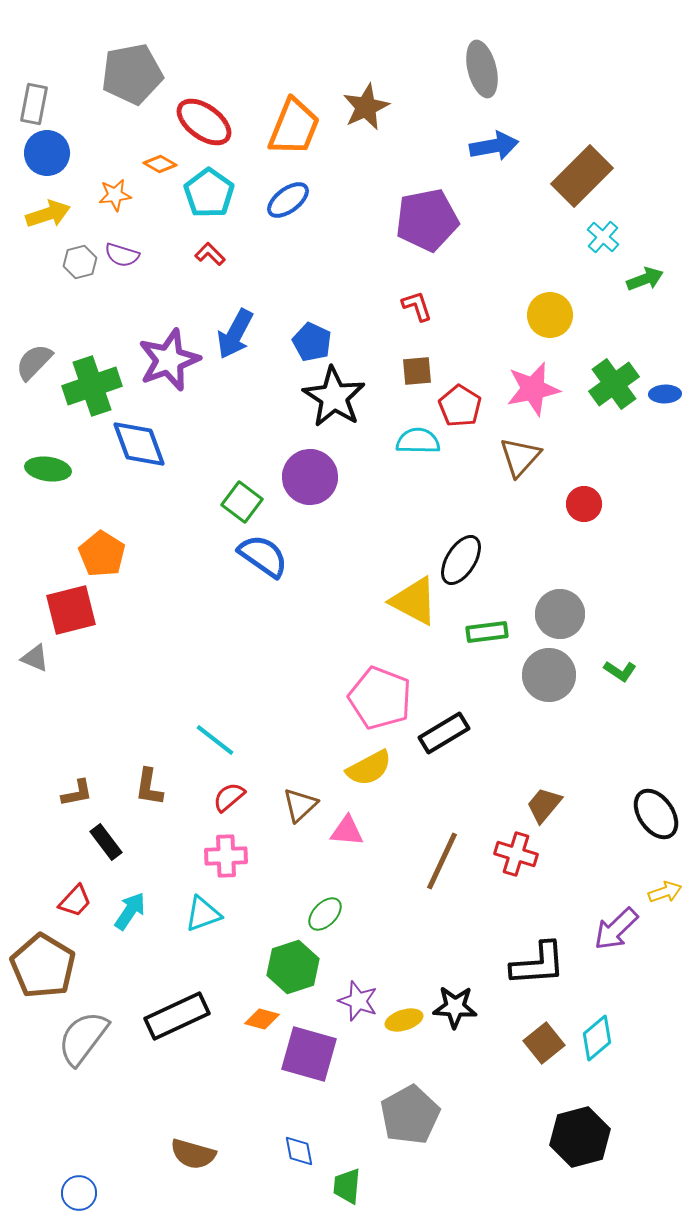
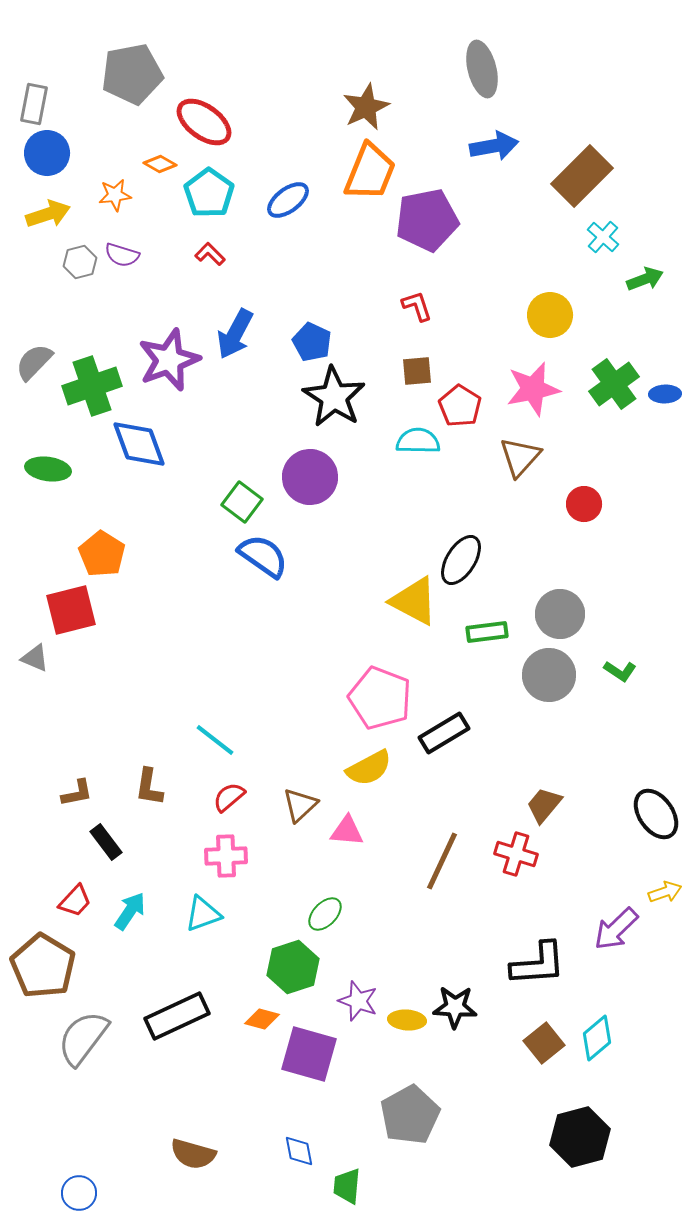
orange trapezoid at (294, 127): moved 76 px right, 45 px down
yellow ellipse at (404, 1020): moved 3 px right; rotated 21 degrees clockwise
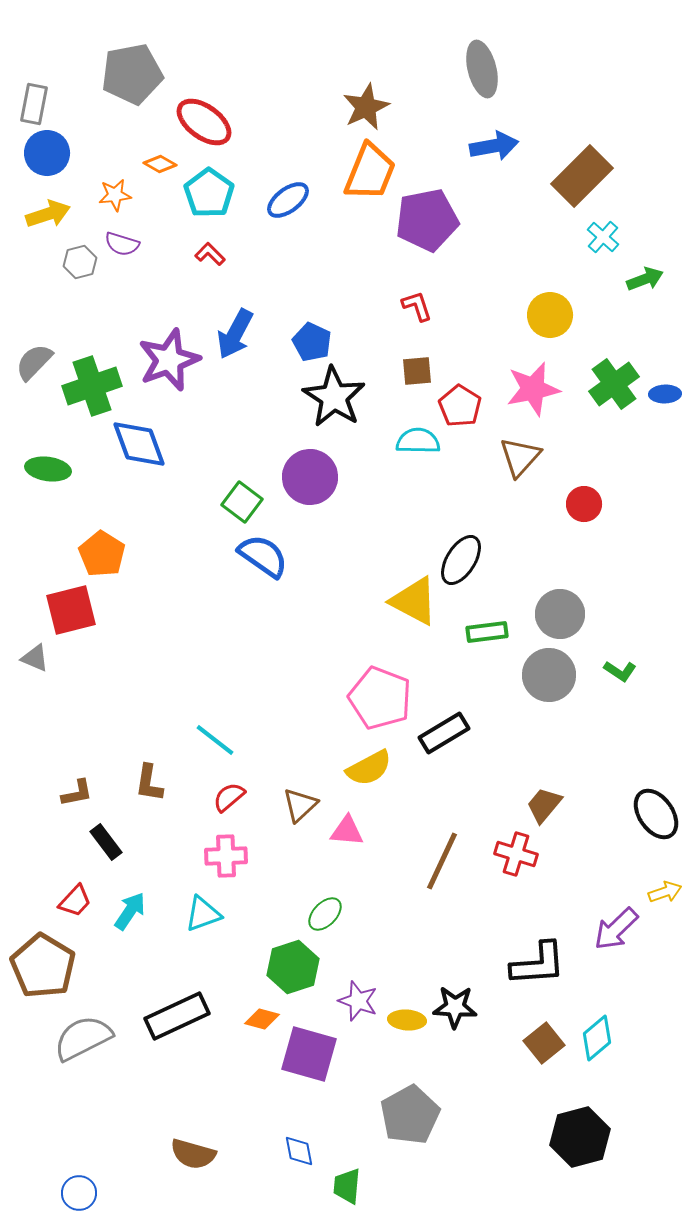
purple semicircle at (122, 255): moved 11 px up
brown L-shape at (149, 787): moved 4 px up
gray semicircle at (83, 1038): rotated 26 degrees clockwise
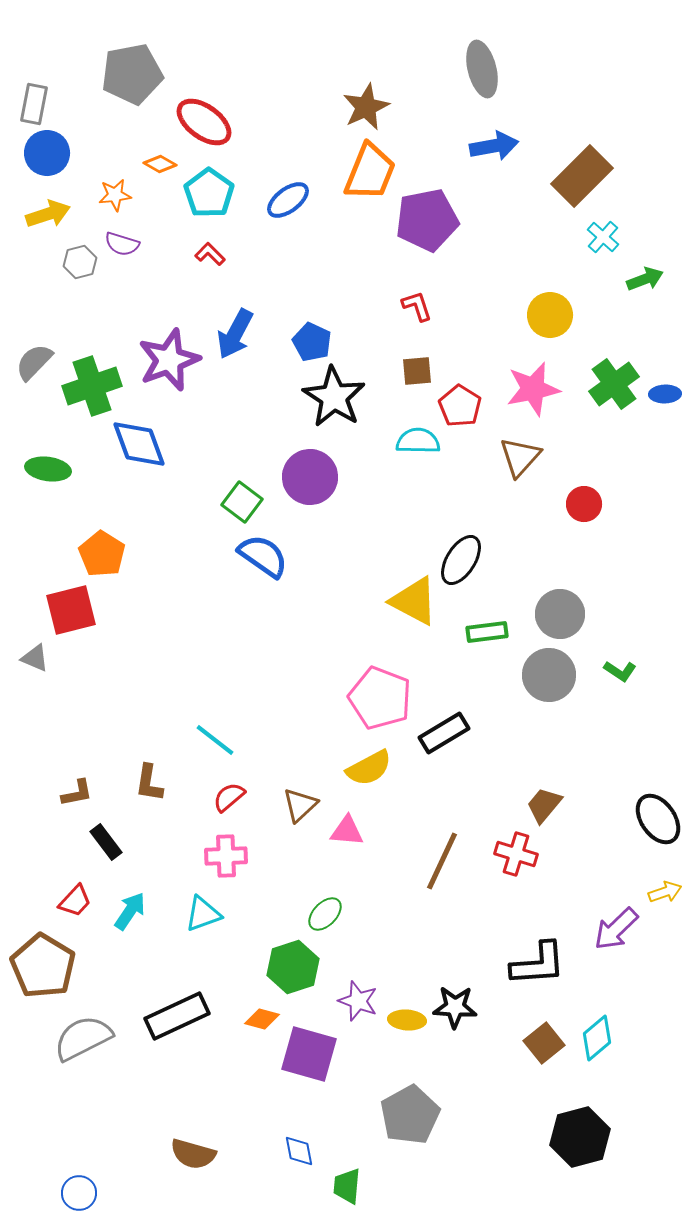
black ellipse at (656, 814): moved 2 px right, 5 px down
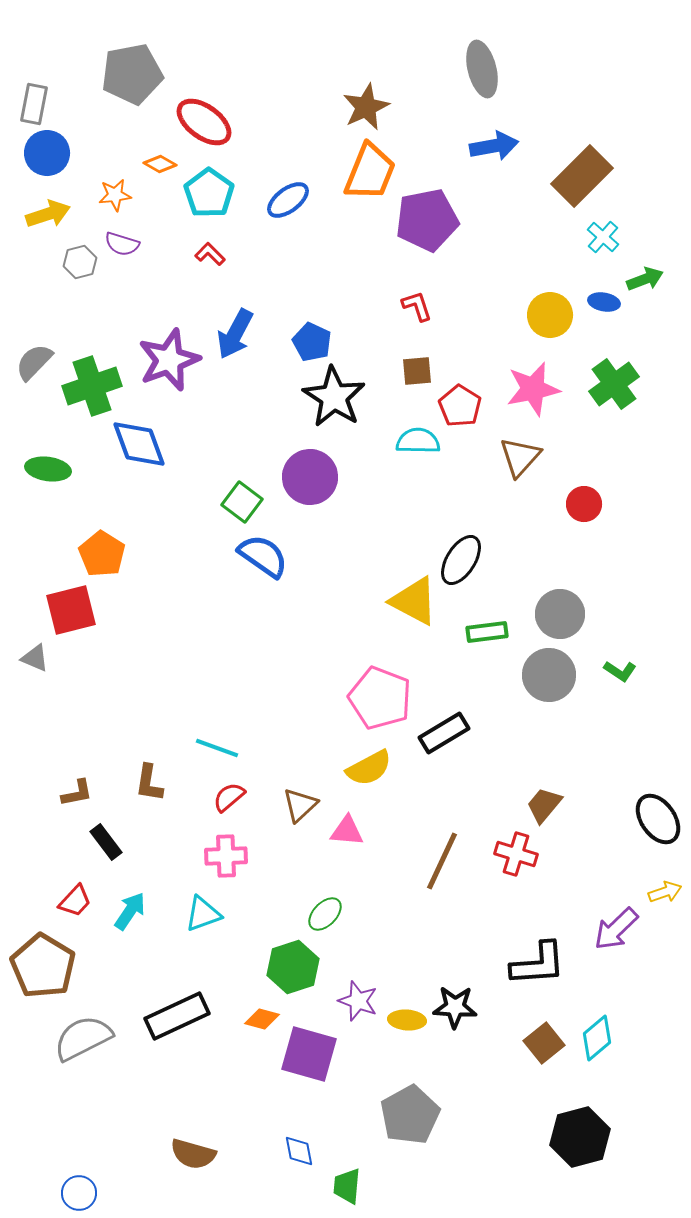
blue ellipse at (665, 394): moved 61 px left, 92 px up; rotated 12 degrees clockwise
cyan line at (215, 740): moved 2 px right, 8 px down; rotated 18 degrees counterclockwise
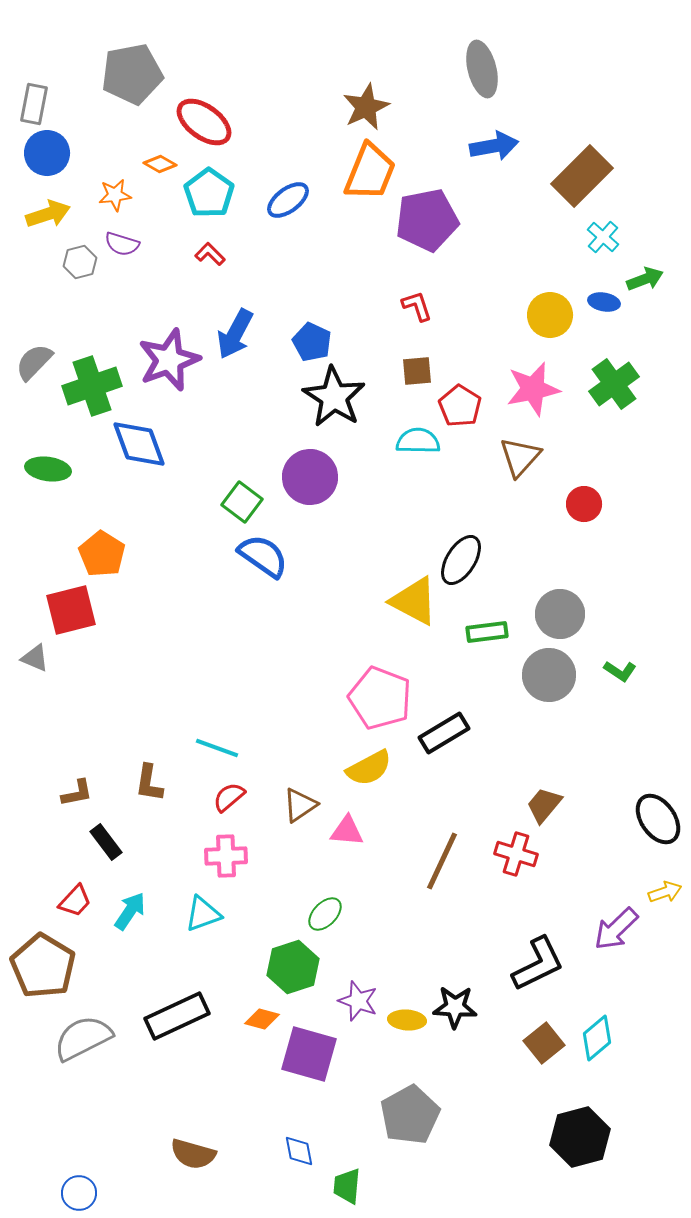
brown triangle at (300, 805): rotated 9 degrees clockwise
black L-shape at (538, 964): rotated 22 degrees counterclockwise
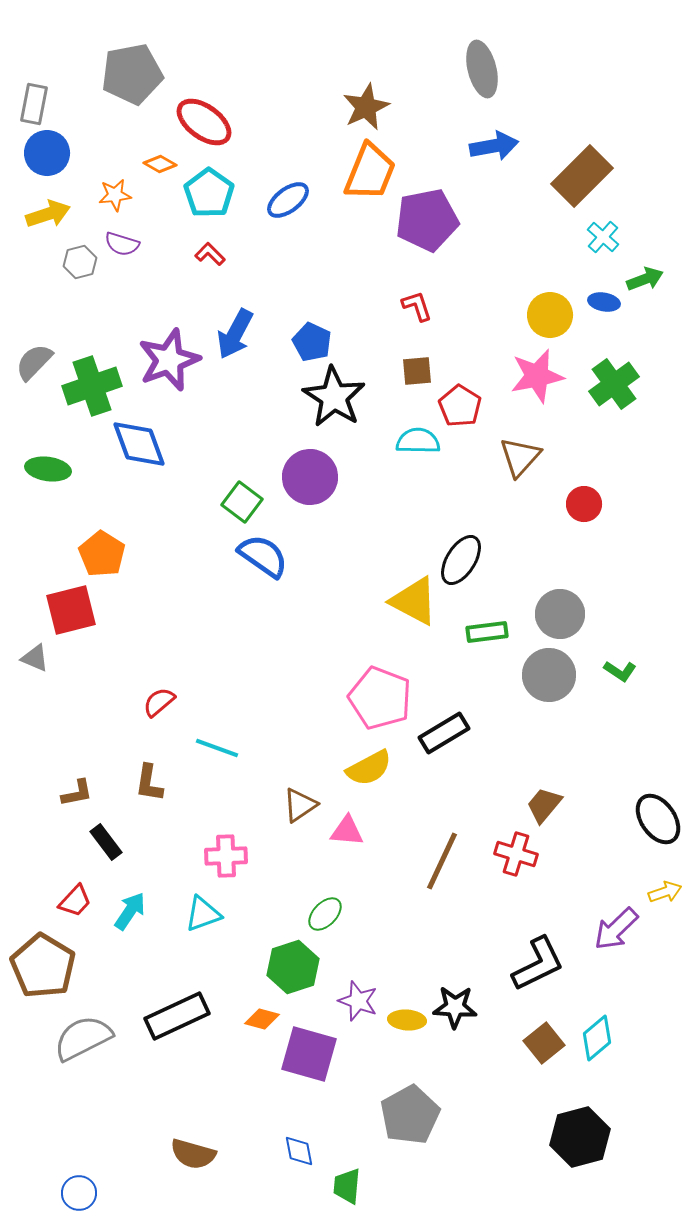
pink star at (533, 389): moved 4 px right, 13 px up
red semicircle at (229, 797): moved 70 px left, 95 px up
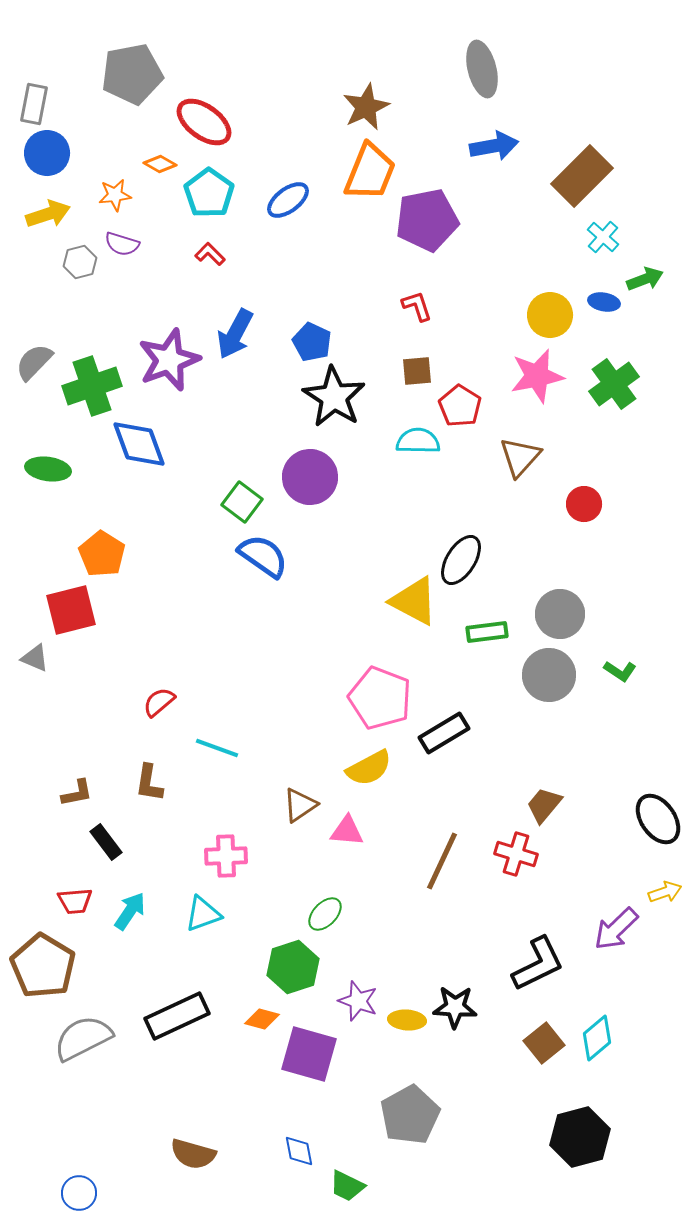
red trapezoid at (75, 901): rotated 42 degrees clockwise
green trapezoid at (347, 1186): rotated 69 degrees counterclockwise
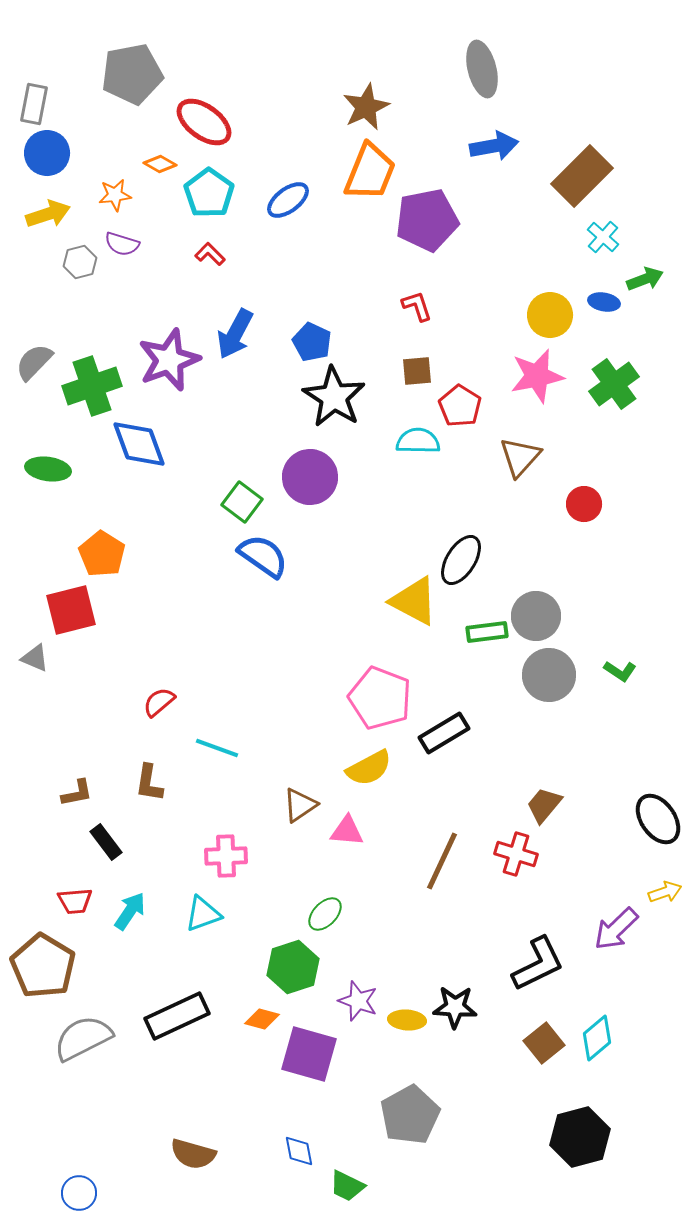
gray circle at (560, 614): moved 24 px left, 2 px down
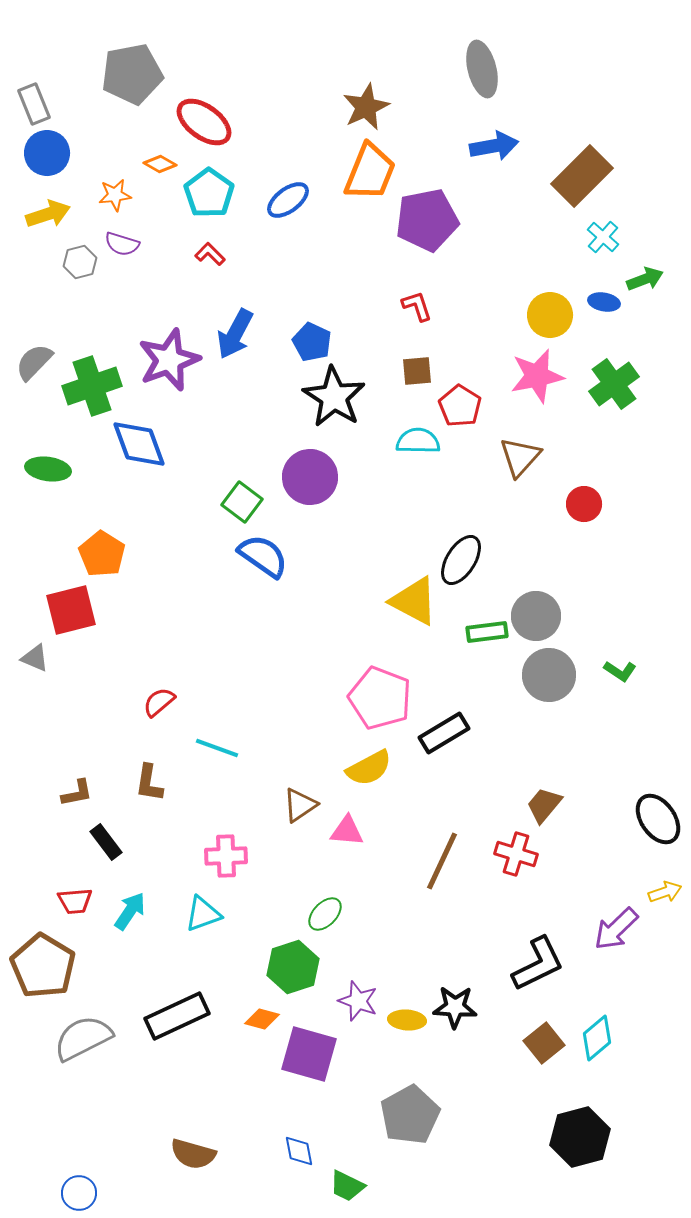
gray rectangle at (34, 104): rotated 33 degrees counterclockwise
